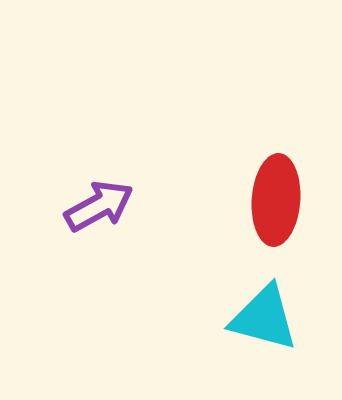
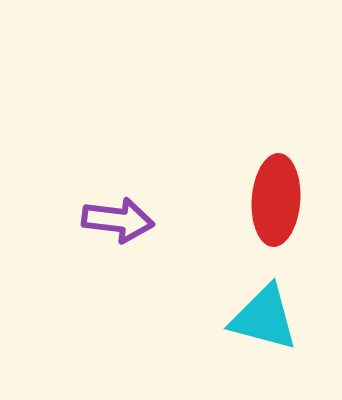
purple arrow: moved 19 px right, 14 px down; rotated 36 degrees clockwise
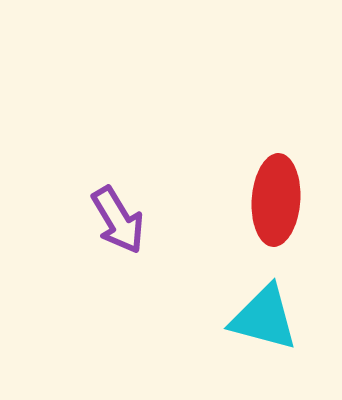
purple arrow: rotated 52 degrees clockwise
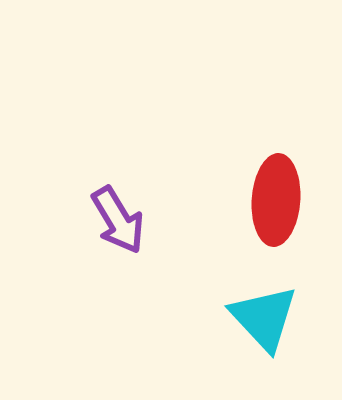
cyan triangle: rotated 32 degrees clockwise
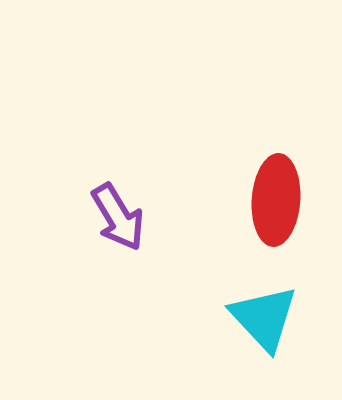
purple arrow: moved 3 px up
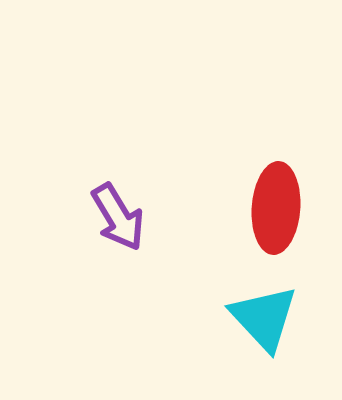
red ellipse: moved 8 px down
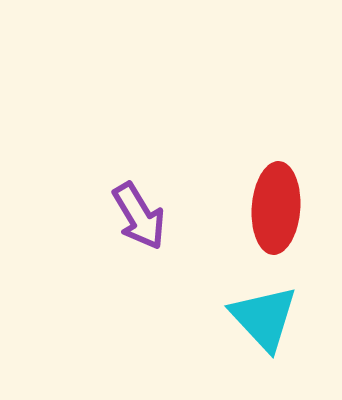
purple arrow: moved 21 px right, 1 px up
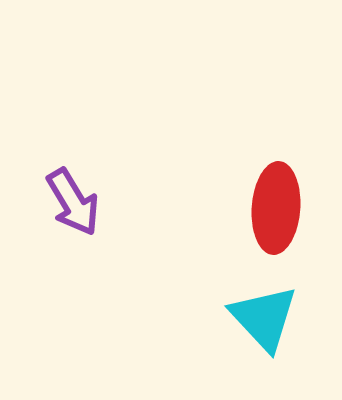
purple arrow: moved 66 px left, 14 px up
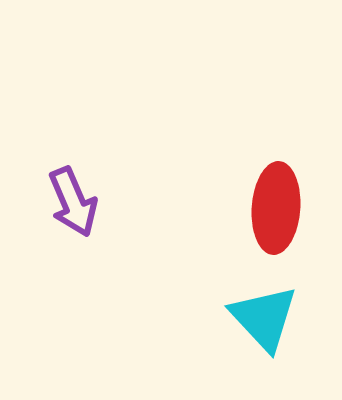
purple arrow: rotated 8 degrees clockwise
